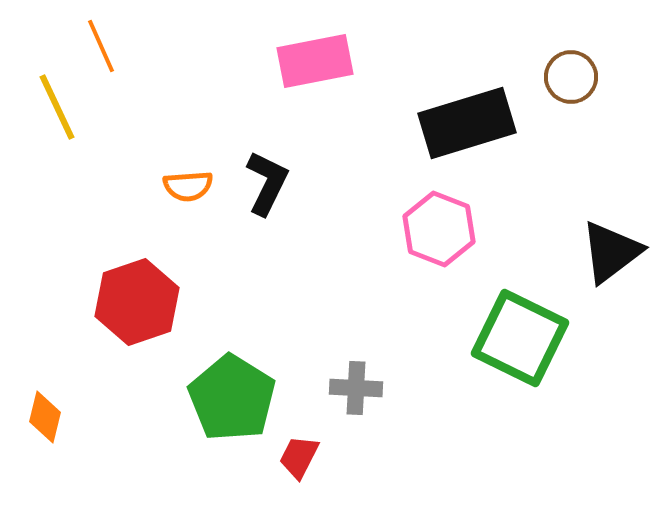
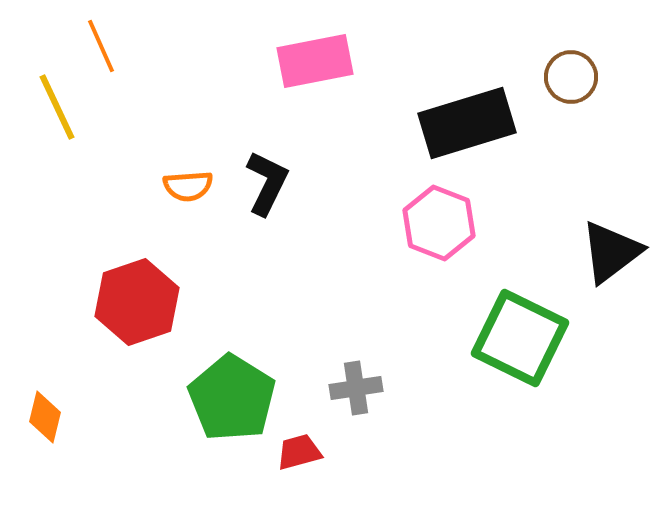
pink hexagon: moved 6 px up
gray cross: rotated 12 degrees counterclockwise
red trapezoid: moved 5 px up; rotated 48 degrees clockwise
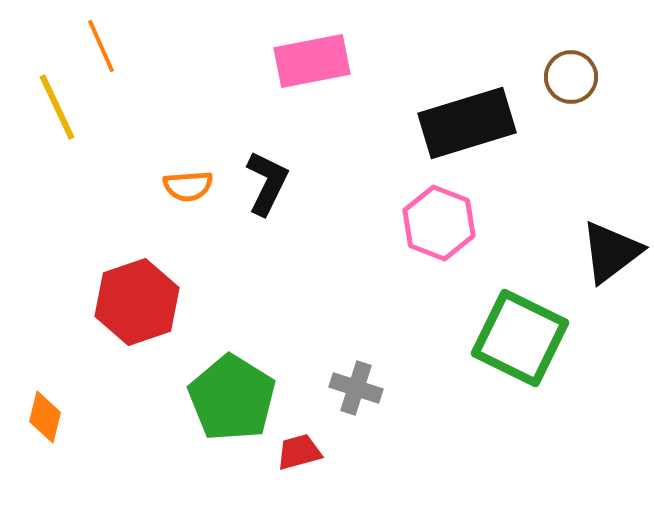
pink rectangle: moved 3 px left
gray cross: rotated 27 degrees clockwise
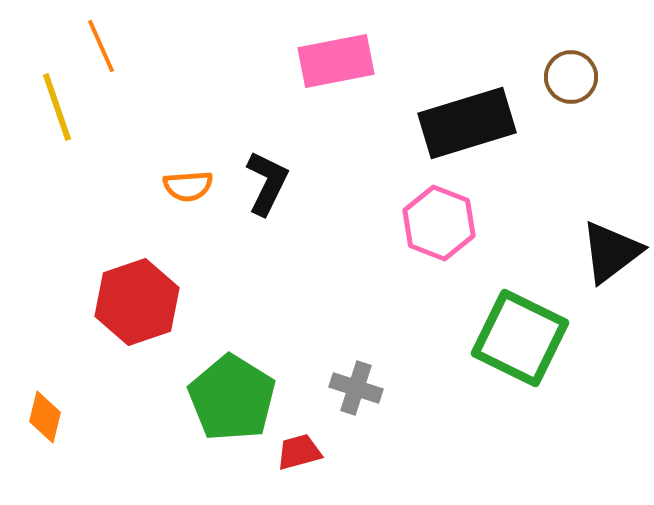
pink rectangle: moved 24 px right
yellow line: rotated 6 degrees clockwise
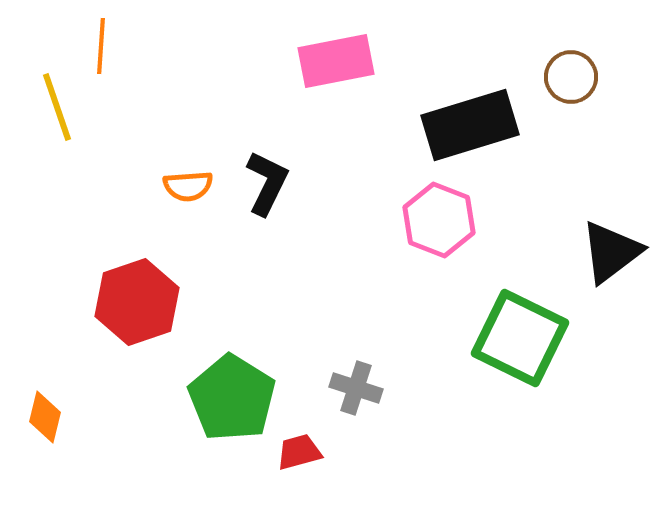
orange line: rotated 28 degrees clockwise
black rectangle: moved 3 px right, 2 px down
pink hexagon: moved 3 px up
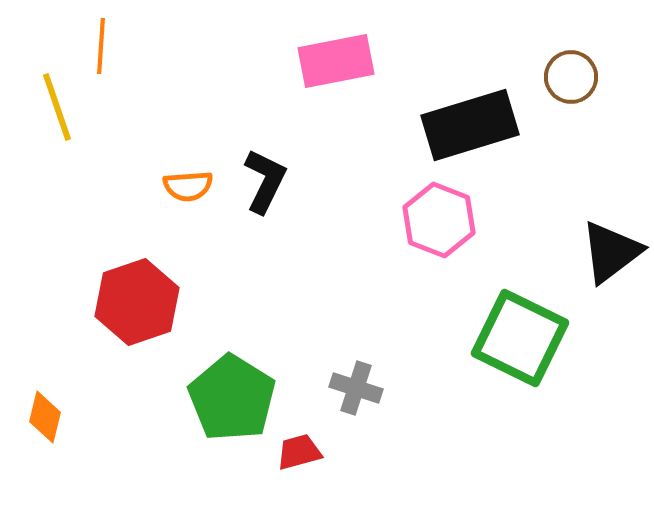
black L-shape: moved 2 px left, 2 px up
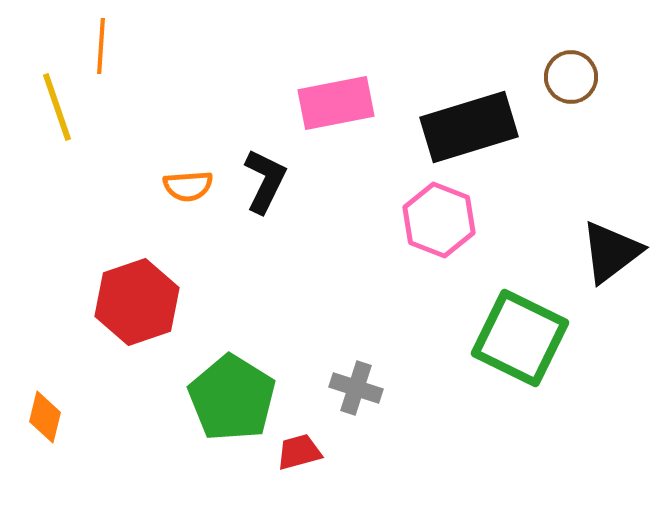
pink rectangle: moved 42 px down
black rectangle: moved 1 px left, 2 px down
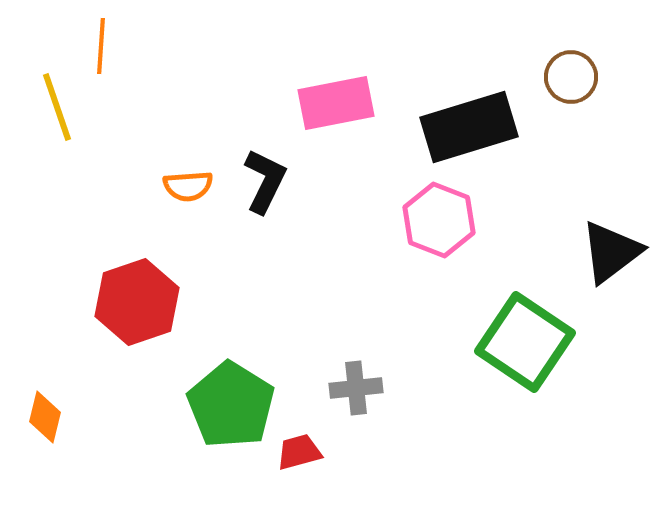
green square: moved 5 px right, 4 px down; rotated 8 degrees clockwise
gray cross: rotated 24 degrees counterclockwise
green pentagon: moved 1 px left, 7 px down
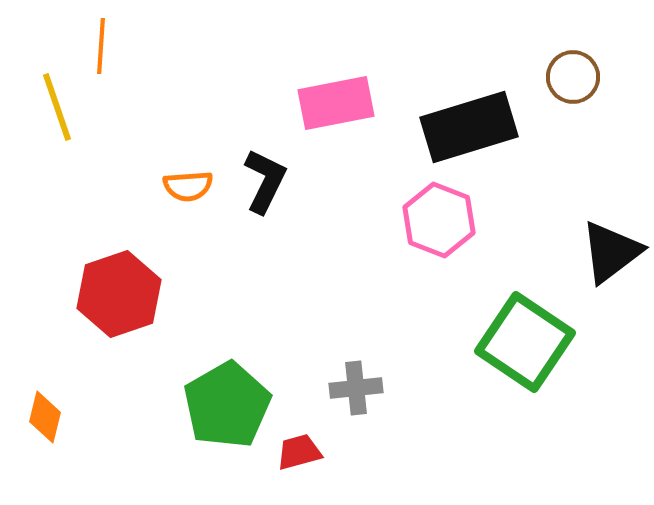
brown circle: moved 2 px right
red hexagon: moved 18 px left, 8 px up
green pentagon: moved 4 px left; rotated 10 degrees clockwise
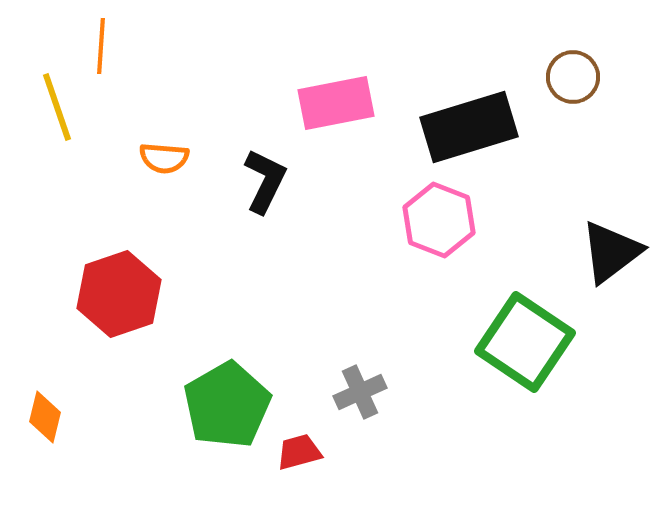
orange semicircle: moved 24 px left, 28 px up; rotated 9 degrees clockwise
gray cross: moved 4 px right, 4 px down; rotated 18 degrees counterclockwise
